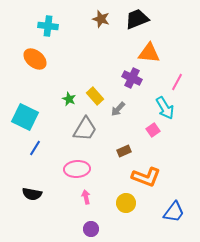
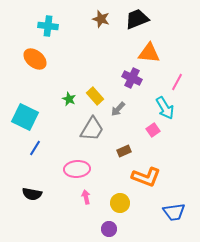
gray trapezoid: moved 7 px right
yellow circle: moved 6 px left
blue trapezoid: rotated 45 degrees clockwise
purple circle: moved 18 px right
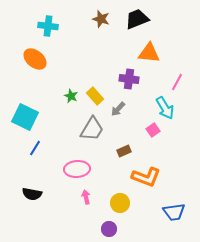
purple cross: moved 3 px left, 1 px down; rotated 18 degrees counterclockwise
green star: moved 2 px right, 3 px up
